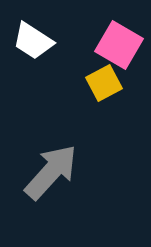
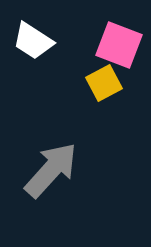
pink square: rotated 9 degrees counterclockwise
gray arrow: moved 2 px up
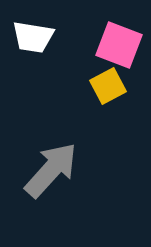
white trapezoid: moved 4 px up; rotated 24 degrees counterclockwise
yellow square: moved 4 px right, 3 px down
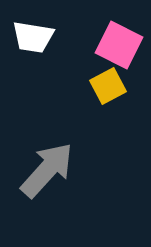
pink square: rotated 6 degrees clockwise
gray arrow: moved 4 px left
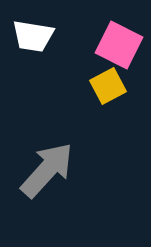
white trapezoid: moved 1 px up
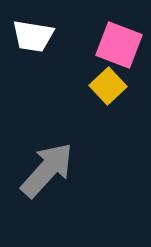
pink square: rotated 6 degrees counterclockwise
yellow square: rotated 15 degrees counterclockwise
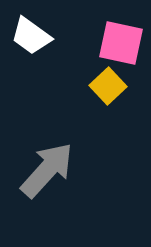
white trapezoid: moved 2 px left; rotated 27 degrees clockwise
pink square: moved 2 px right, 2 px up; rotated 9 degrees counterclockwise
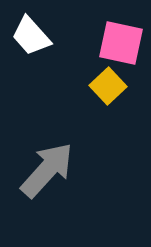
white trapezoid: rotated 12 degrees clockwise
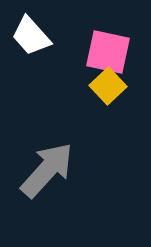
pink square: moved 13 px left, 9 px down
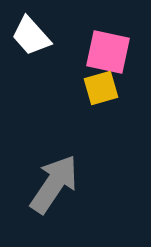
yellow square: moved 7 px left, 2 px down; rotated 27 degrees clockwise
gray arrow: moved 7 px right, 14 px down; rotated 8 degrees counterclockwise
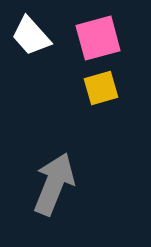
pink square: moved 10 px left, 14 px up; rotated 27 degrees counterclockwise
gray arrow: rotated 12 degrees counterclockwise
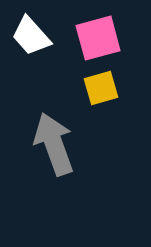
gray arrow: moved 40 px up; rotated 42 degrees counterclockwise
